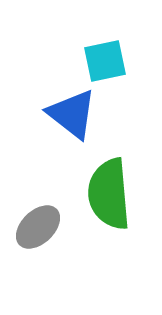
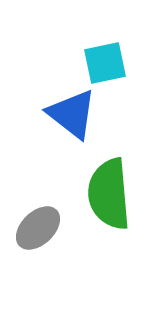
cyan square: moved 2 px down
gray ellipse: moved 1 px down
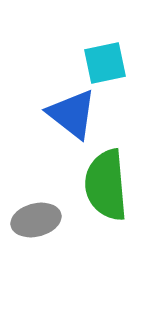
green semicircle: moved 3 px left, 9 px up
gray ellipse: moved 2 px left, 8 px up; rotated 30 degrees clockwise
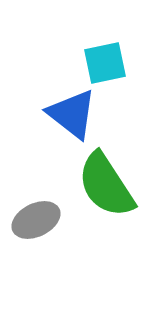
green semicircle: rotated 28 degrees counterclockwise
gray ellipse: rotated 12 degrees counterclockwise
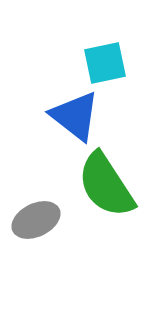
blue triangle: moved 3 px right, 2 px down
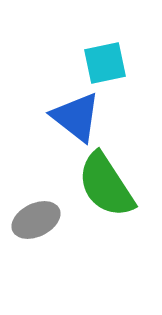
blue triangle: moved 1 px right, 1 px down
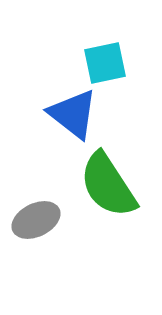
blue triangle: moved 3 px left, 3 px up
green semicircle: moved 2 px right
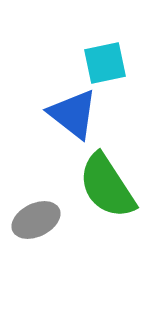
green semicircle: moved 1 px left, 1 px down
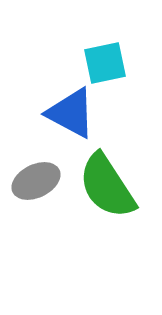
blue triangle: moved 2 px left, 1 px up; rotated 10 degrees counterclockwise
gray ellipse: moved 39 px up
